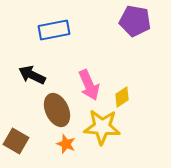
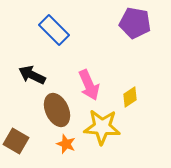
purple pentagon: moved 2 px down
blue rectangle: rotated 56 degrees clockwise
yellow diamond: moved 8 px right
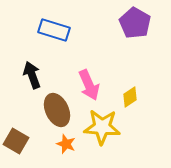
purple pentagon: rotated 20 degrees clockwise
blue rectangle: rotated 28 degrees counterclockwise
black arrow: rotated 44 degrees clockwise
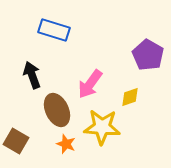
purple pentagon: moved 13 px right, 32 px down
pink arrow: moved 1 px right, 1 px up; rotated 60 degrees clockwise
yellow diamond: rotated 15 degrees clockwise
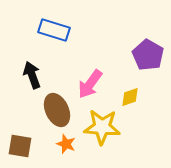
brown square: moved 4 px right, 5 px down; rotated 20 degrees counterclockwise
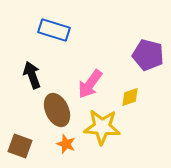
purple pentagon: rotated 16 degrees counterclockwise
brown square: rotated 10 degrees clockwise
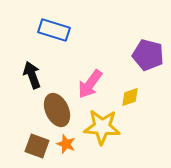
brown square: moved 17 px right
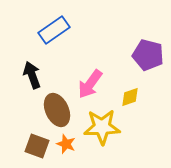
blue rectangle: rotated 52 degrees counterclockwise
yellow star: rotated 6 degrees counterclockwise
